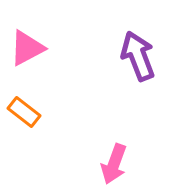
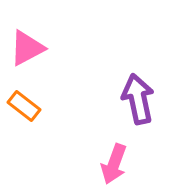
purple arrow: moved 43 px down; rotated 9 degrees clockwise
orange rectangle: moved 6 px up
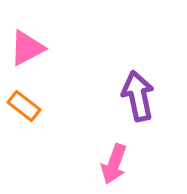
purple arrow: moved 3 px up
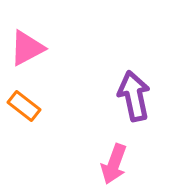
purple arrow: moved 4 px left
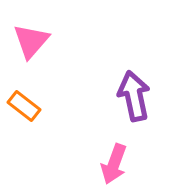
pink triangle: moved 4 px right, 7 px up; rotated 21 degrees counterclockwise
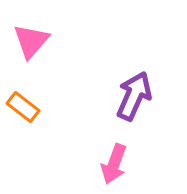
purple arrow: rotated 36 degrees clockwise
orange rectangle: moved 1 px left, 1 px down
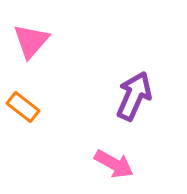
pink arrow: rotated 81 degrees counterclockwise
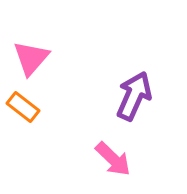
pink triangle: moved 17 px down
pink arrow: moved 1 px left, 5 px up; rotated 15 degrees clockwise
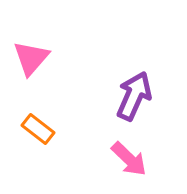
orange rectangle: moved 15 px right, 22 px down
pink arrow: moved 16 px right
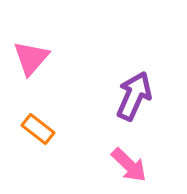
pink arrow: moved 6 px down
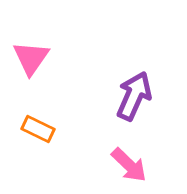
pink triangle: rotated 6 degrees counterclockwise
orange rectangle: rotated 12 degrees counterclockwise
